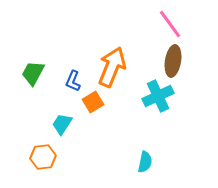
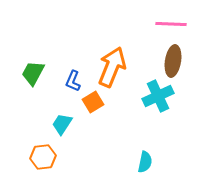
pink line: moved 1 px right; rotated 52 degrees counterclockwise
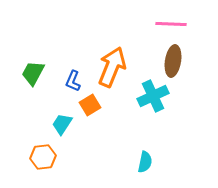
cyan cross: moved 5 px left
orange square: moved 3 px left, 3 px down
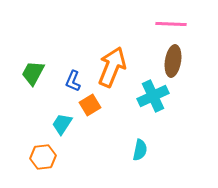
cyan semicircle: moved 5 px left, 12 px up
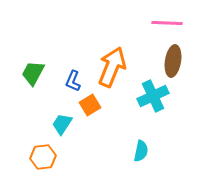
pink line: moved 4 px left, 1 px up
cyan semicircle: moved 1 px right, 1 px down
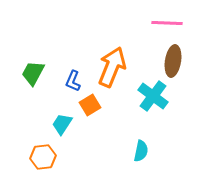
cyan cross: rotated 28 degrees counterclockwise
